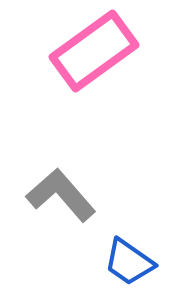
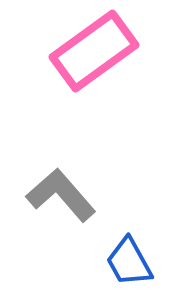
blue trapezoid: rotated 26 degrees clockwise
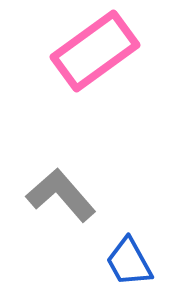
pink rectangle: moved 1 px right
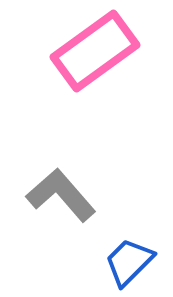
blue trapezoid: rotated 74 degrees clockwise
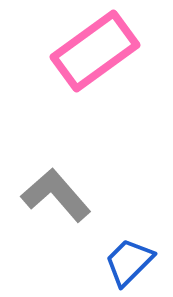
gray L-shape: moved 5 px left
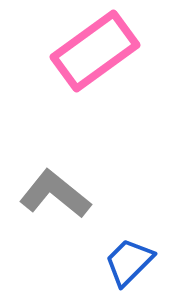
gray L-shape: moved 1 px left, 1 px up; rotated 10 degrees counterclockwise
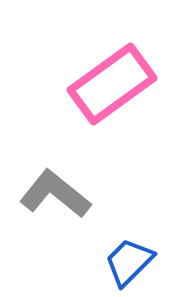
pink rectangle: moved 17 px right, 33 px down
